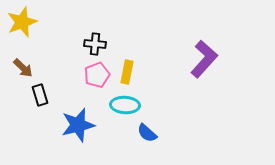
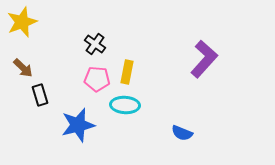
black cross: rotated 30 degrees clockwise
pink pentagon: moved 4 px down; rotated 25 degrees clockwise
blue semicircle: moved 35 px right; rotated 20 degrees counterclockwise
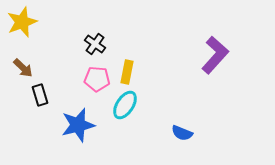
purple L-shape: moved 11 px right, 4 px up
cyan ellipse: rotated 60 degrees counterclockwise
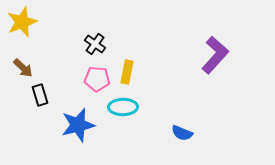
cyan ellipse: moved 2 px left, 2 px down; rotated 56 degrees clockwise
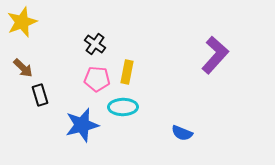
blue star: moved 4 px right
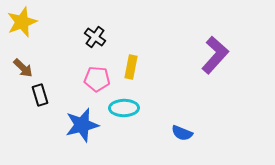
black cross: moved 7 px up
yellow rectangle: moved 4 px right, 5 px up
cyan ellipse: moved 1 px right, 1 px down
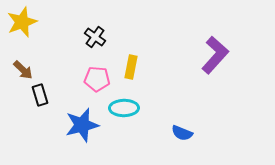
brown arrow: moved 2 px down
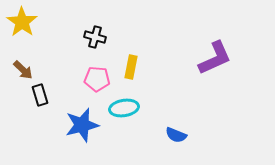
yellow star: rotated 16 degrees counterclockwise
black cross: rotated 20 degrees counterclockwise
purple L-shape: moved 3 px down; rotated 24 degrees clockwise
cyan ellipse: rotated 8 degrees counterclockwise
blue semicircle: moved 6 px left, 2 px down
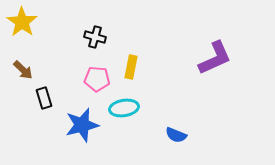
black rectangle: moved 4 px right, 3 px down
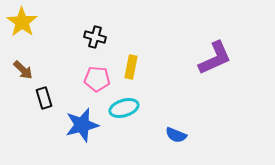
cyan ellipse: rotated 8 degrees counterclockwise
